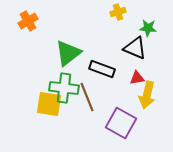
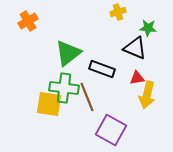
purple square: moved 10 px left, 7 px down
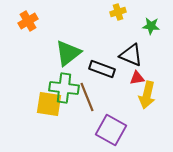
green star: moved 3 px right, 2 px up
black triangle: moved 4 px left, 7 px down
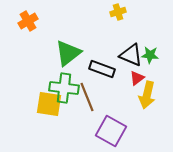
green star: moved 1 px left, 29 px down
red triangle: rotated 28 degrees counterclockwise
purple square: moved 1 px down
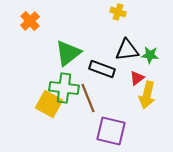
yellow cross: rotated 35 degrees clockwise
orange cross: moved 2 px right; rotated 12 degrees counterclockwise
black triangle: moved 4 px left, 5 px up; rotated 30 degrees counterclockwise
brown line: moved 1 px right, 1 px down
yellow square: rotated 20 degrees clockwise
purple square: rotated 16 degrees counterclockwise
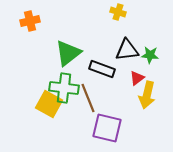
orange cross: rotated 30 degrees clockwise
purple square: moved 4 px left, 3 px up
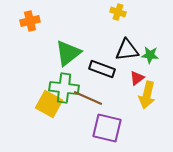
brown line: rotated 44 degrees counterclockwise
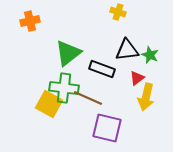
green star: rotated 18 degrees clockwise
yellow arrow: moved 1 px left, 2 px down
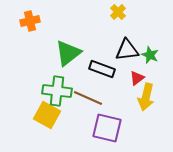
yellow cross: rotated 28 degrees clockwise
green cross: moved 7 px left, 3 px down
yellow square: moved 2 px left, 11 px down
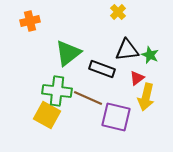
purple square: moved 9 px right, 11 px up
